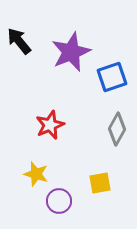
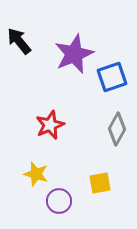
purple star: moved 3 px right, 2 px down
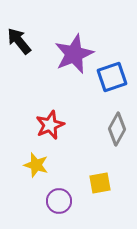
yellow star: moved 9 px up
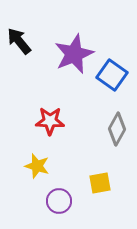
blue square: moved 2 px up; rotated 36 degrees counterclockwise
red star: moved 4 px up; rotated 24 degrees clockwise
yellow star: moved 1 px right, 1 px down
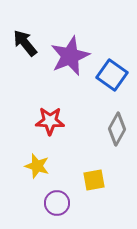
black arrow: moved 6 px right, 2 px down
purple star: moved 4 px left, 2 px down
yellow square: moved 6 px left, 3 px up
purple circle: moved 2 px left, 2 px down
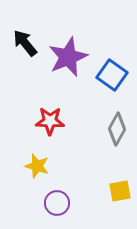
purple star: moved 2 px left, 1 px down
yellow square: moved 26 px right, 11 px down
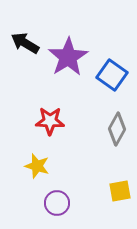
black arrow: rotated 20 degrees counterclockwise
purple star: rotated 9 degrees counterclockwise
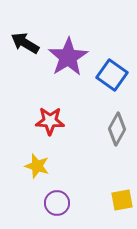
yellow square: moved 2 px right, 9 px down
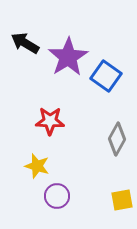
blue square: moved 6 px left, 1 px down
gray diamond: moved 10 px down
purple circle: moved 7 px up
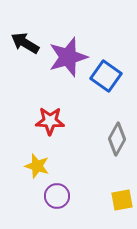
purple star: rotated 15 degrees clockwise
